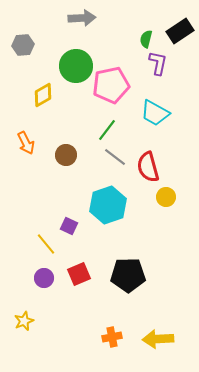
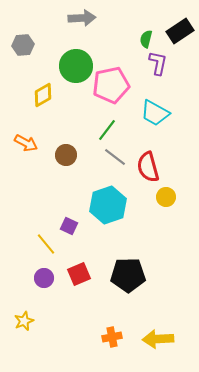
orange arrow: rotated 35 degrees counterclockwise
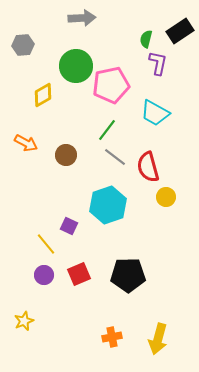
purple circle: moved 3 px up
yellow arrow: rotated 72 degrees counterclockwise
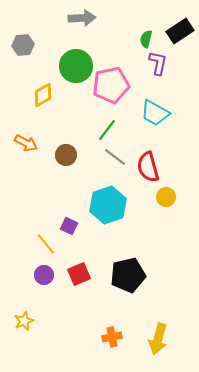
black pentagon: rotated 12 degrees counterclockwise
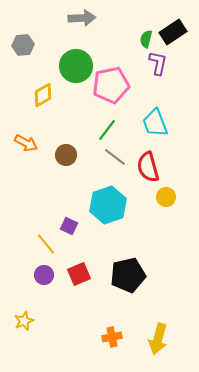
black rectangle: moved 7 px left, 1 px down
cyan trapezoid: moved 10 px down; rotated 40 degrees clockwise
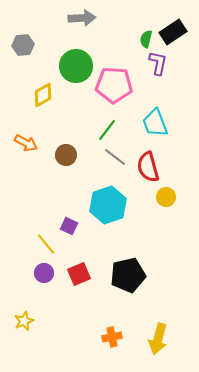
pink pentagon: moved 3 px right; rotated 15 degrees clockwise
purple circle: moved 2 px up
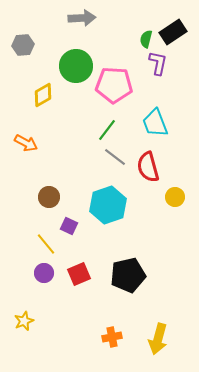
brown circle: moved 17 px left, 42 px down
yellow circle: moved 9 px right
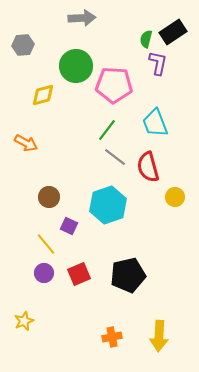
yellow diamond: rotated 15 degrees clockwise
yellow arrow: moved 1 px right, 3 px up; rotated 12 degrees counterclockwise
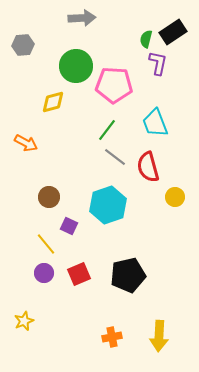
yellow diamond: moved 10 px right, 7 px down
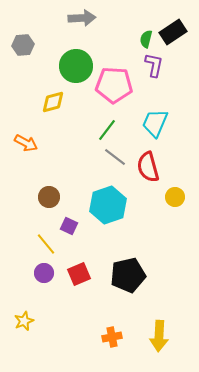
purple L-shape: moved 4 px left, 2 px down
cyan trapezoid: rotated 44 degrees clockwise
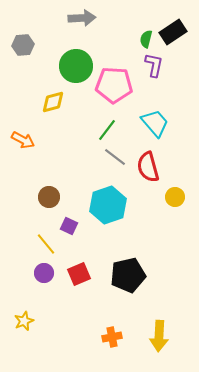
cyan trapezoid: rotated 116 degrees clockwise
orange arrow: moved 3 px left, 3 px up
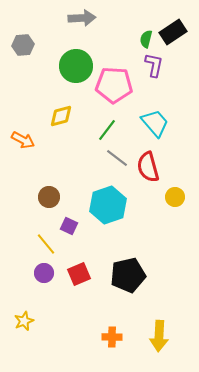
yellow diamond: moved 8 px right, 14 px down
gray line: moved 2 px right, 1 px down
orange cross: rotated 12 degrees clockwise
